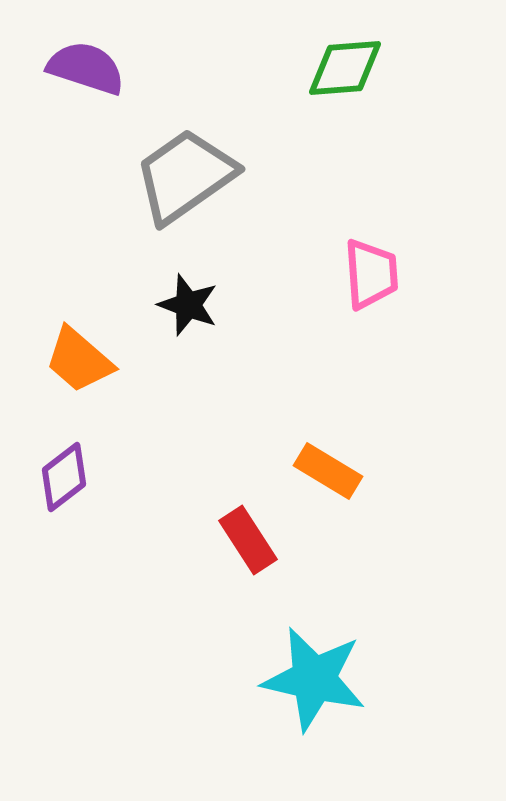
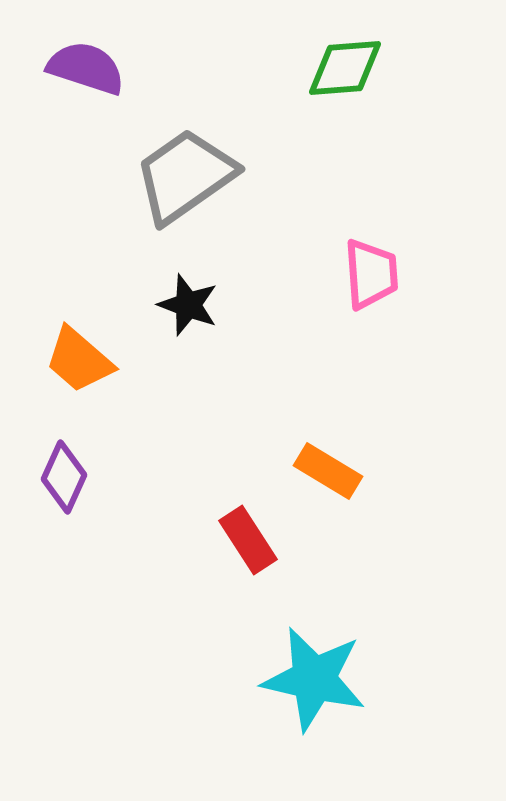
purple diamond: rotated 28 degrees counterclockwise
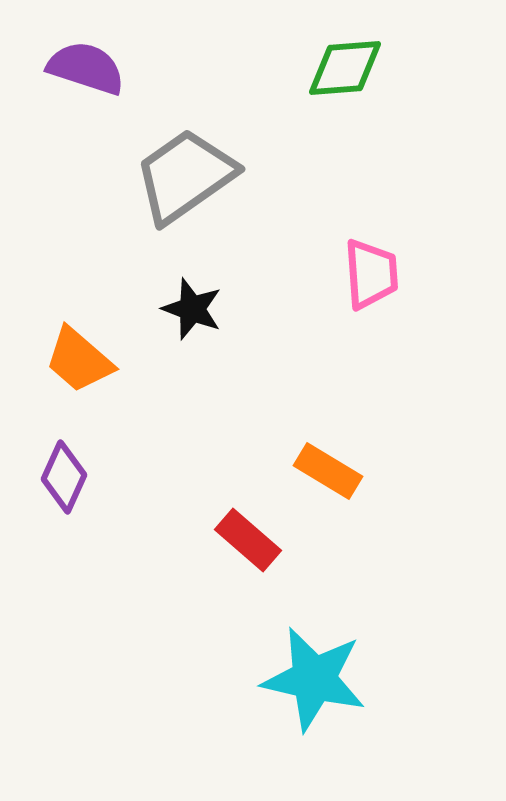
black star: moved 4 px right, 4 px down
red rectangle: rotated 16 degrees counterclockwise
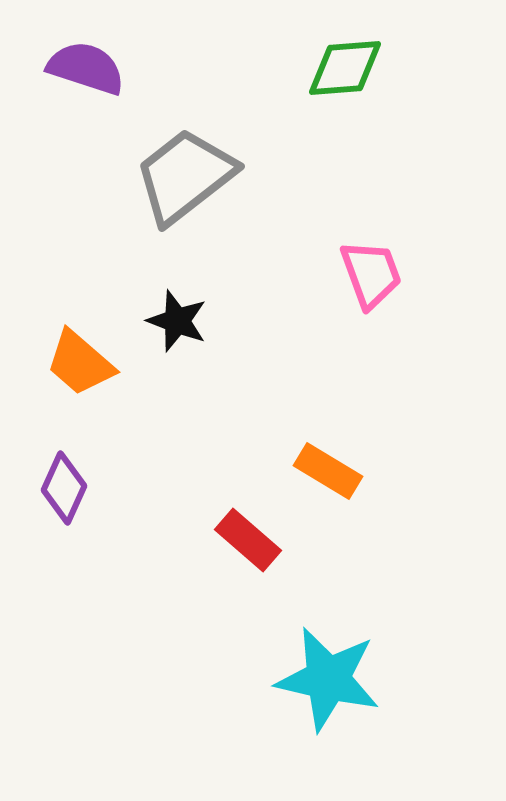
gray trapezoid: rotated 3 degrees counterclockwise
pink trapezoid: rotated 16 degrees counterclockwise
black star: moved 15 px left, 12 px down
orange trapezoid: moved 1 px right, 3 px down
purple diamond: moved 11 px down
cyan star: moved 14 px right
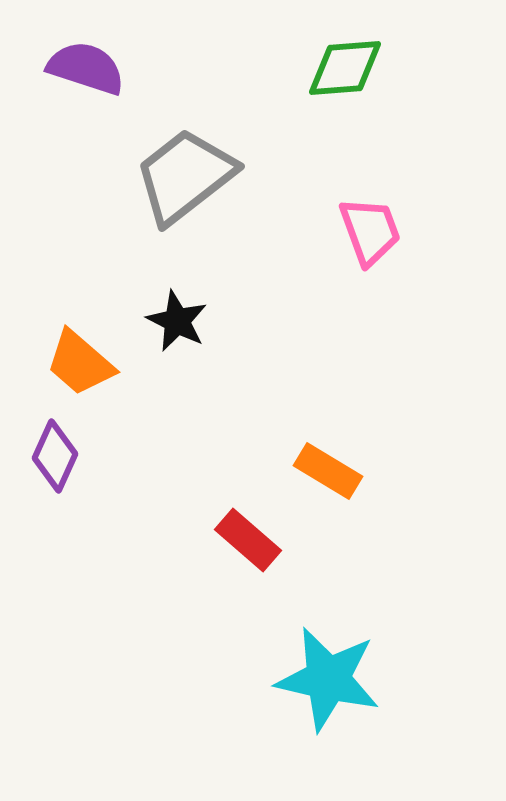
pink trapezoid: moved 1 px left, 43 px up
black star: rotated 6 degrees clockwise
purple diamond: moved 9 px left, 32 px up
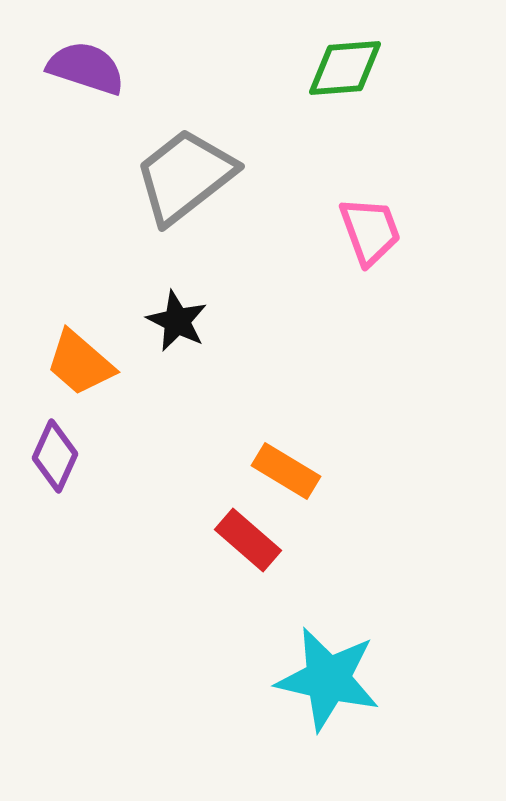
orange rectangle: moved 42 px left
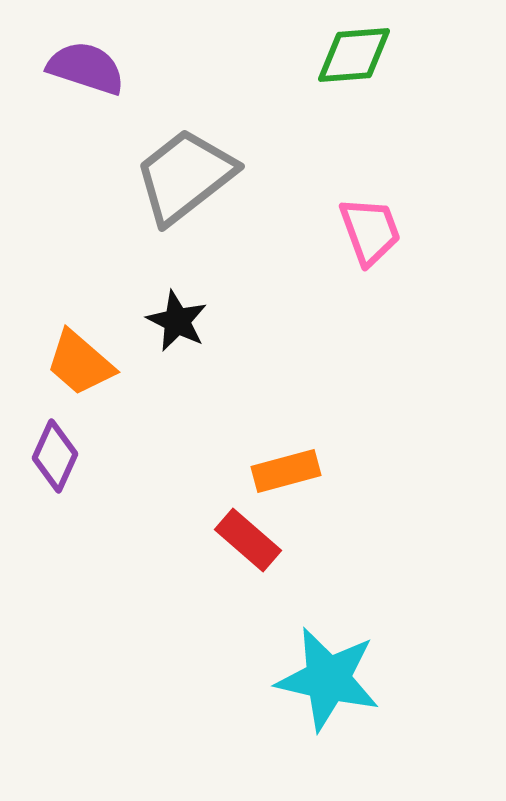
green diamond: moved 9 px right, 13 px up
orange rectangle: rotated 46 degrees counterclockwise
